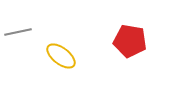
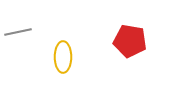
yellow ellipse: moved 2 px right, 1 px down; rotated 52 degrees clockwise
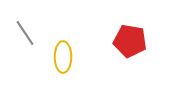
gray line: moved 7 px right, 1 px down; rotated 68 degrees clockwise
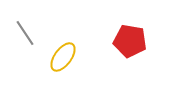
yellow ellipse: rotated 36 degrees clockwise
